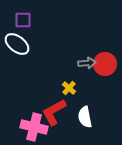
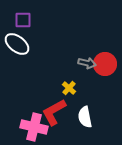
gray arrow: rotated 18 degrees clockwise
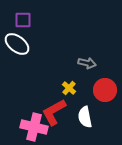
red circle: moved 26 px down
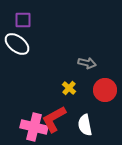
red L-shape: moved 7 px down
white semicircle: moved 8 px down
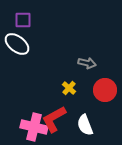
white semicircle: rotated 10 degrees counterclockwise
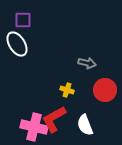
white ellipse: rotated 20 degrees clockwise
yellow cross: moved 2 px left, 2 px down; rotated 24 degrees counterclockwise
